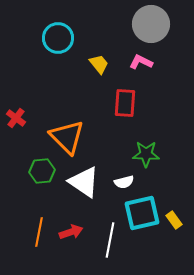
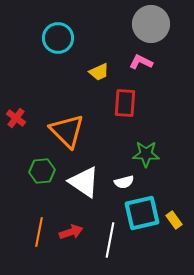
yellow trapezoid: moved 8 px down; rotated 105 degrees clockwise
orange triangle: moved 6 px up
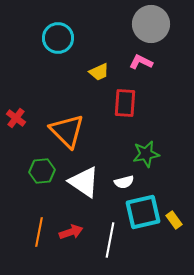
green star: rotated 12 degrees counterclockwise
cyan square: moved 1 px right, 1 px up
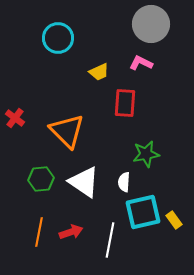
pink L-shape: moved 1 px down
red cross: moved 1 px left
green hexagon: moved 1 px left, 8 px down
white semicircle: rotated 108 degrees clockwise
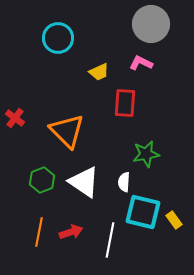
green hexagon: moved 1 px right, 1 px down; rotated 15 degrees counterclockwise
cyan square: rotated 27 degrees clockwise
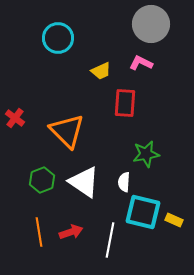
yellow trapezoid: moved 2 px right, 1 px up
yellow rectangle: rotated 30 degrees counterclockwise
orange line: rotated 20 degrees counterclockwise
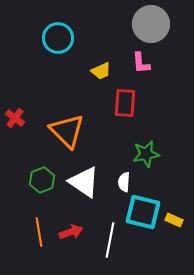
pink L-shape: rotated 120 degrees counterclockwise
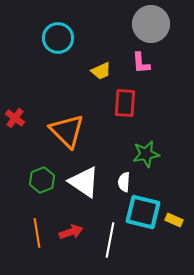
orange line: moved 2 px left, 1 px down
